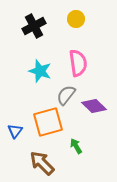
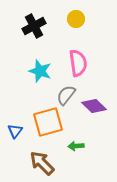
green arrow: rotated 63 degrees counterclockwise
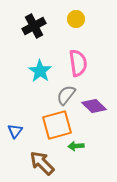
cyan star: rotated 15 degrees clockwise
orange square: moved 9 px right, 3 px down
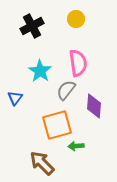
black cross: moved 2 px left
gray semicircle: moved 5 px up
purple diamond: rotated 50 degrees clockwise
blue triangle: moved 33 px up
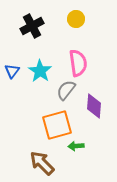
blue triangle: moved 3 px left, 27 px up
